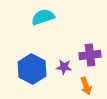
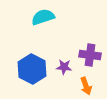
purple cross: rotated 15 degrees clockwise
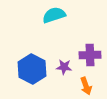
cyan semicircle: moved 11 px right, 2 px up
purple cross: rotated 10 degrees counterclockwise
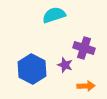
purple cross: moved 6 px left, 7 px up; rotated 20 degrees clockwise
purple star: moved 1 px right, 2 px up; rotated 14 degrees clockwise
orange arrow: rotated 72 degrees counterclockwise
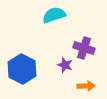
blue hexagon: moved 10 px left
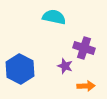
cyan semicircle: moved 2 px down; rotated 30 degrees clockwise
purple star: moved 1 px down
blue hexagon: moved 2 px left
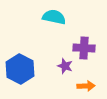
purple cross: rotated 15 degrees counterclockwise
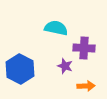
cyan semicircle: moved 2 px right, 11 px down
